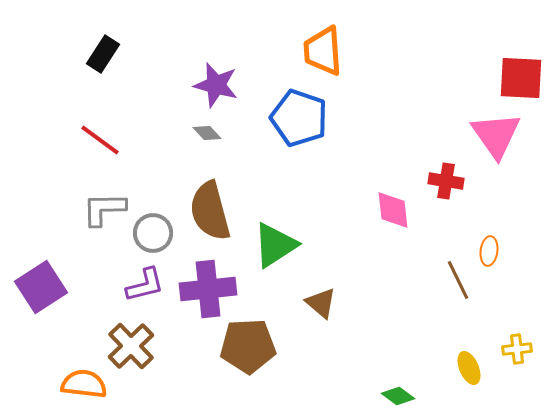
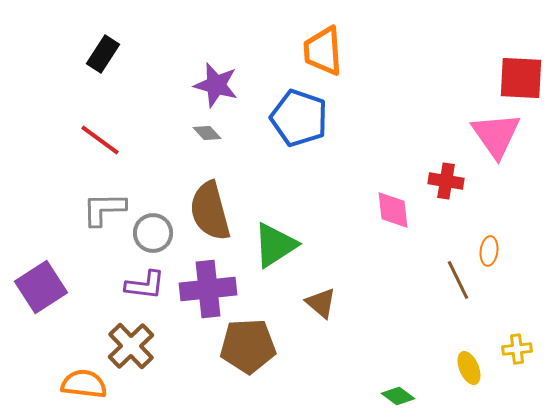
purple L-shape: rotated 21 degrees clockwise
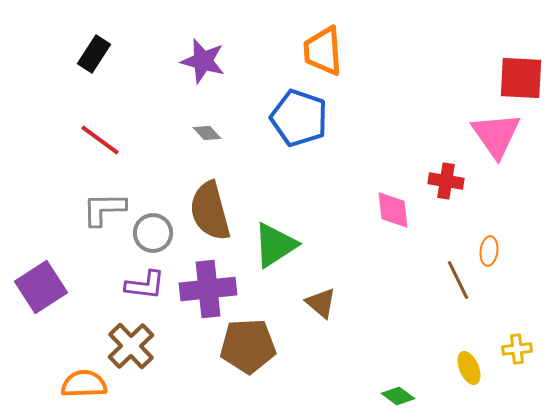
black rectangle: moved 9 px left
purple star: moved 13 px left, 24 px up
orange semicircle: rotated 9 degrees counterclockwise
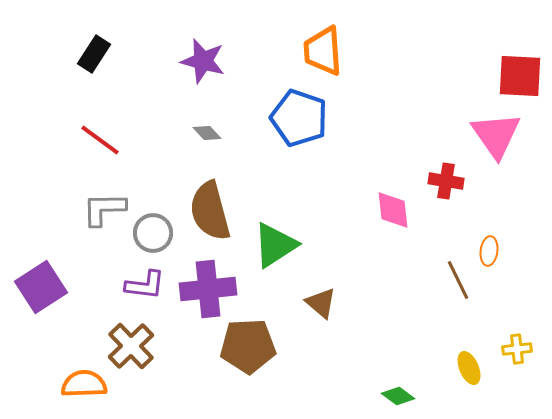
red square: moved 1 px left, 2 px up
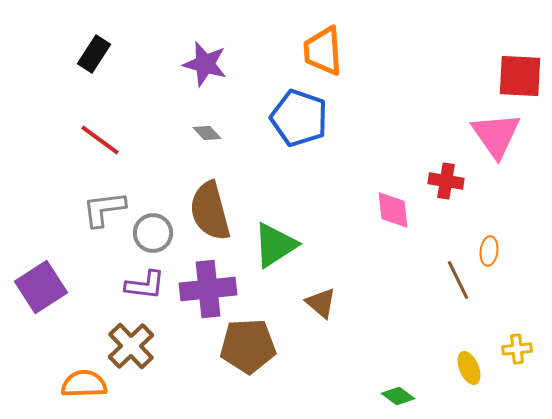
purple star: moved 2 px right, 3 px down
gray L-shape: rotated 6 degrees counterclockwise
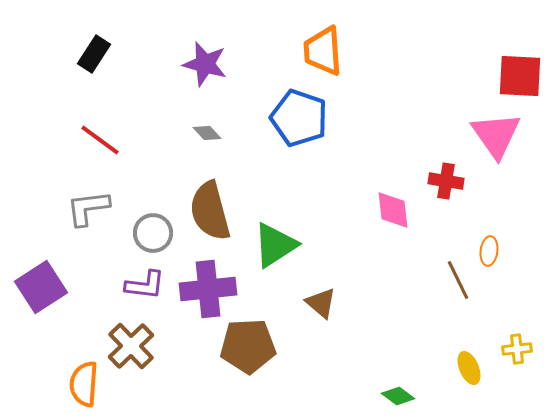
gray L-shape: moved 16 px left, 1 px up
orange semicircle: rotated 84 degrees counterclockwise
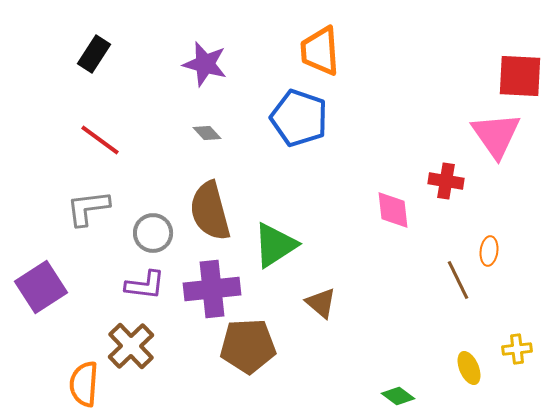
orange trapezoid: moved 3 px left
purple cross: moved 4 px right
